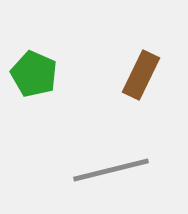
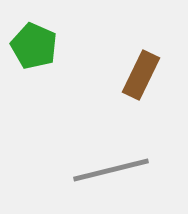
green pentagon: moved 28 px up
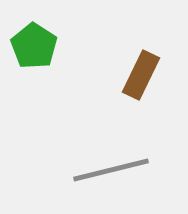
green pentagon: rotated 9 degrees clockwise
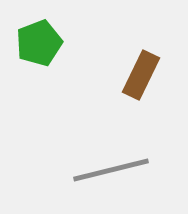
green pentagon: moved 5 px right, 3 px up; rotated 18 degrees clockwise
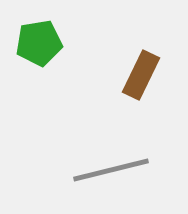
green pentagon: rotated 12 degrees clockwise
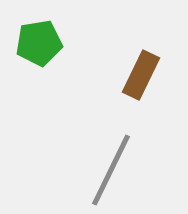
gray line: rotated 50 degrees counterclockwise
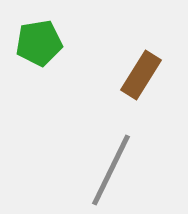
brown rectangle: rotated 6 degrees clockwise
